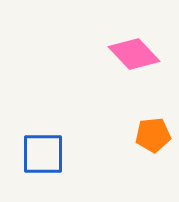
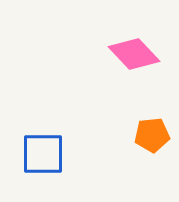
orange pentagon: moved 1 px left
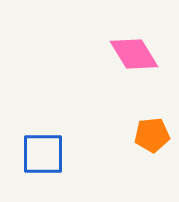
pink diamond: rotated 12 degrees clockwise
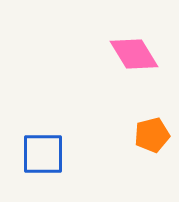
orange pentagon: rotated 8 degrees counterclockwise
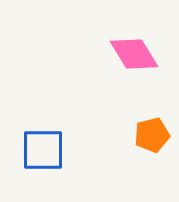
blue square: moved 4 px up
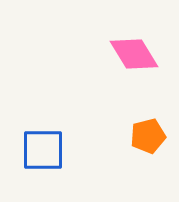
orange pentagon: moved 4 px left, 1 px down
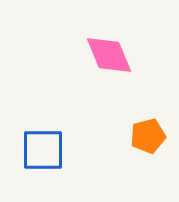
pink diamond: moved 25 px left, 1 px down; rotated 9 degrees clockwise
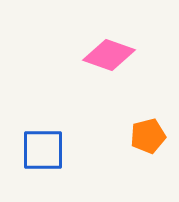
pink diamond: rotated 48 degrees counterclockwise
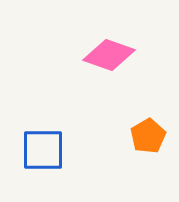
orange pentagon: rotated 16 degrees counterclockwise
